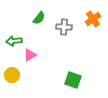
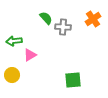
green semicircle: moved 7 px right; rotated 80 degrees counterclockwise
gray cross: moved 1 px left
green square: rotated 24 degrees counterclockwise
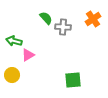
green arrow: rotated 21 degrees clockwise
pink triangle: moved 2 px left
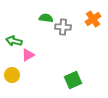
green semicircle: rotated 40 degrees counterclockwise
green square: rotated 18 degrees counterclockwise
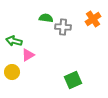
yellow circle: moved 3 px up
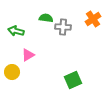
green arrow: moved 2 px right, 10 px up
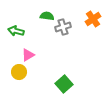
green semicircle: moved 1 px right, 2 px up
gray cross: rotated 21 degrees counterclockwise
yellow circle: moved 7 px right
green square: moved 9 px left, 4 px down; rotated 18 degrees counterclockwise
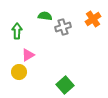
green semicircle: moved 2 px left
green arrow: moved 1 px right; rotated 77 degrees clockwise
green square: moved 1 px right, 1 px down
